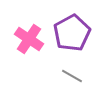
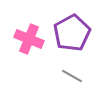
pink cross: rotated 12 degrees counterclockwise
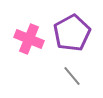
gray line: rotated 20 degrees clockwise
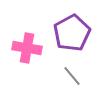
pink cross: moved 2 px left, 9 px down; rotated 12 degrees counterclockwise
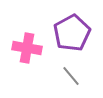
gray line: moved 1 px left
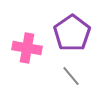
purple pentagon: rotated 6 degrees counterclockwise
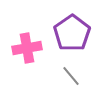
pink cross: rotated 20 degrees counterclockwise
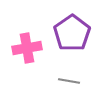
gray line: moved 2 px left, 5 px down; rotated 40 degrees counterclockwise
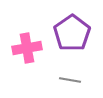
gray line: moved 1 px right, 1 px up
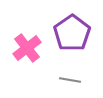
pink cross: rotated 28 degrees counterclockwise
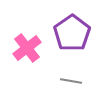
gray line: moved 1 px right, 1 px down
